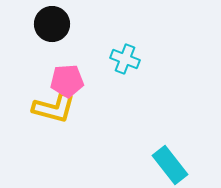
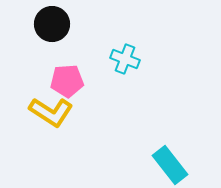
yellow L-shape: moved 3 px left, 4 px down; rotated 18 degrees clockwise
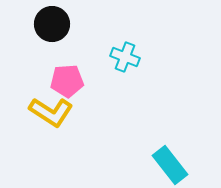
cyan cross: moved 2 px up
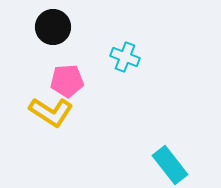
black circle: moved 1 px right, 3 px down
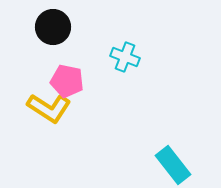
pink pentagon: rotated 16 degrees clockwise
yellow L-shape: moved 2 px left, 4 px up
cyan rectangle: moved 3 px right
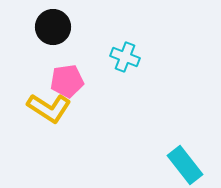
pink pentagon: rotated 20 degrees counterclockwise
cyan rectangle: moved 12 px right
